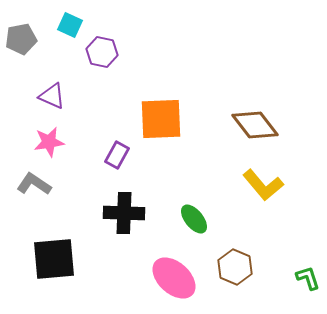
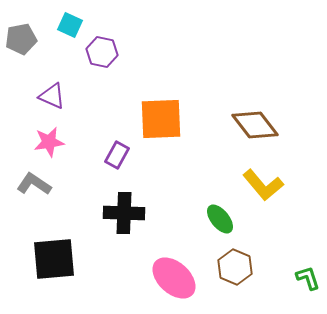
green ellipse: moved 26 px right
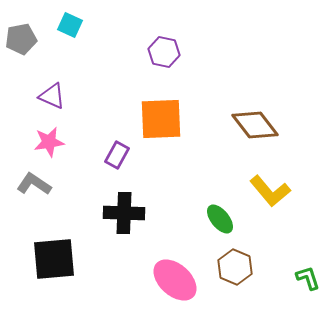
purple hexagon: moved 62 px right
yellow L-shape: moved 7 px right, 6 px down
pink ellipse: moved 1 px right, 2 px down
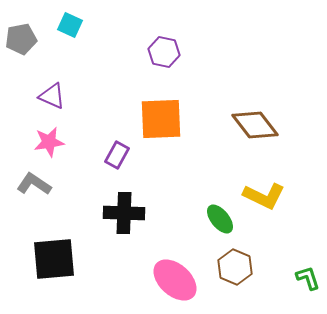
yellow L-shape: moved 6 px left, 5 px down; rotated 24 degrees counterclockwise
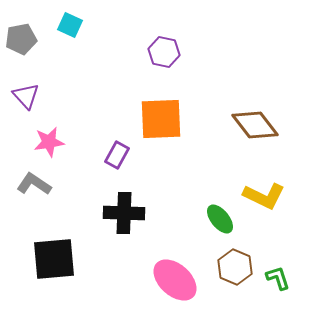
purple triangle: moved 26 px left; rotated 24 degrees clockwise
green L-shape: moved 30 px left
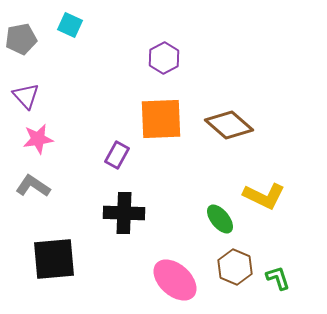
purple hexagon: moved 6 px down; rotated 20 degrees clockwise
brown diamond: moved 26 px left; rotated 12 degrees counterclockwise
pink star: moved 11 px left, 3 px up
gray L-shape: moved 1 px left, 2 px down
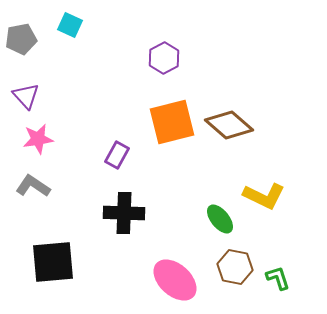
orange square: moved 11 px right, 3 px down; rotated 12 degrees counterclockwise
black square: moved 1 px left, 3 px down
brown hexagon: rotated 12 degrees counterclockwise
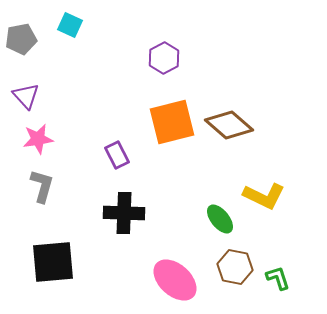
purple rectangle: rotated 56 degrees counterclockwise
gray L-shape: moved 9 px right; rotated 72 degrees clockwise
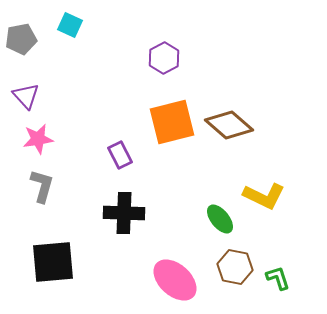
purple rectangle: moved 3 px right
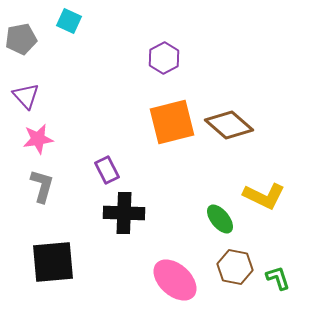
cyan square: moved 1 px left, 4 px up
purple rectangle: moved 13 px left, 15 px down
